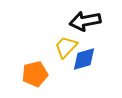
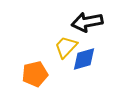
black arrow: moved 2 px right, 1 px down
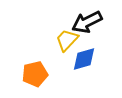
black arrow: rotated 16 degrees counterclockwise
yellow trapezoid: moved 1 px right, 7 px up
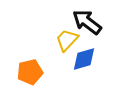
black arrow: rotated 64 degrees clockwise
orange pentagon: moved 5 px left, 2 px up
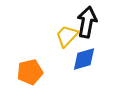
black arrow: rotated 64 degrees clockwise
yellow trapezoid: moved 4 px up
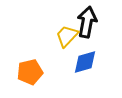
blue diamond: moved 1 px right, 3 px down
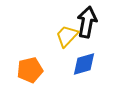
blue diamond: moved 1 px left, 2 px down
orange pentagon: moved 2 px up
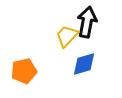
orange pentagon: moved 6 px left, 1 px down
